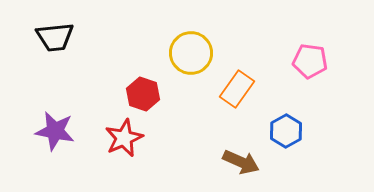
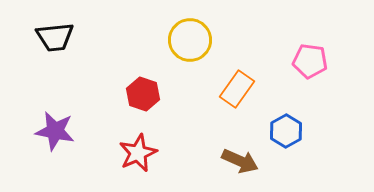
yellow circle: moved 1 px left, 13 px up
red star: moved 14 px right, 15 px down
brown arrow: moved 1 px left, 1 px up
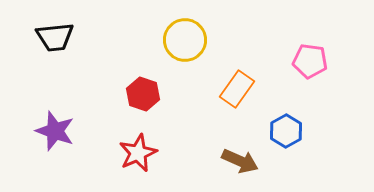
yellow circle: moved 5 px left
purple star: rotated 9 degrees clockwise
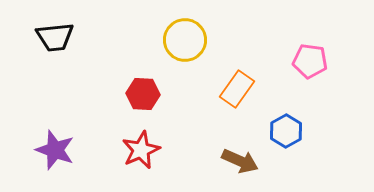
red hexagon: rotated 16 degrees counterclockwise
purple star: moved 19 px down
red star: moved 3 px right, 3 px up
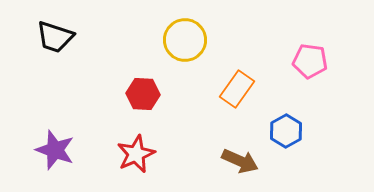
black trapezoid: rotated 24 degrees clockwise
red star: moved 5 px left, 4 px down
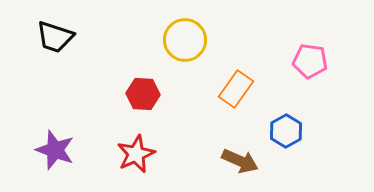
orange rectangle: moved 1 px left
